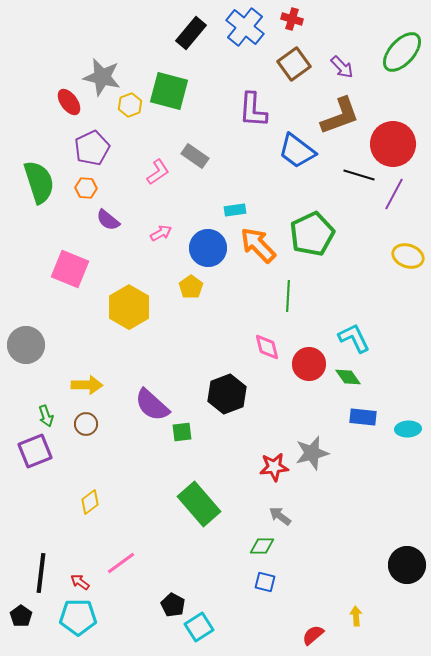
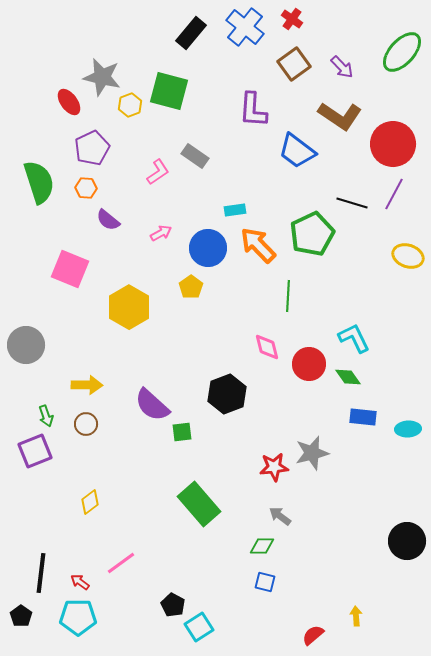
red cross at (292, 19): rotated 20 degrees clockwise
brown L-shape at (340, 116): rotated 54 degrees clockwise
black line at (359, 175): moved 7 px left, 28 px down
black circle at (407, 565): moved 24 px up
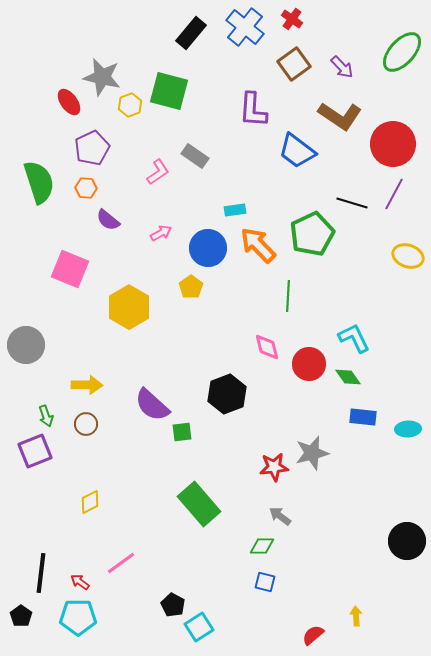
yellow diamond at (90, 502): rotated 10 degrees clockwise
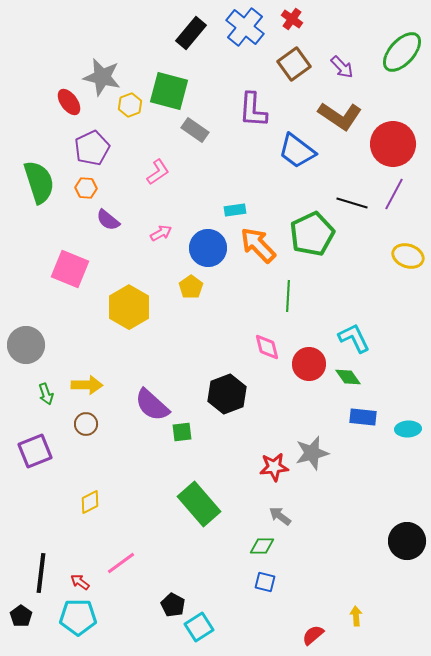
gray rectangle at (195, 156): moved 26 px up
green arrow at (46, 416): moved 22 px up
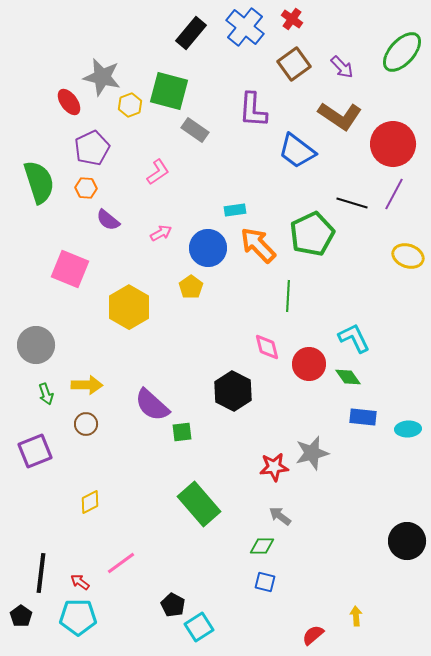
gray circle at (26, 345): moved 10 px right
black hexagon at (227, 394): moved 6 px right, 3 px up; rotated 12 degrees counterclockwise
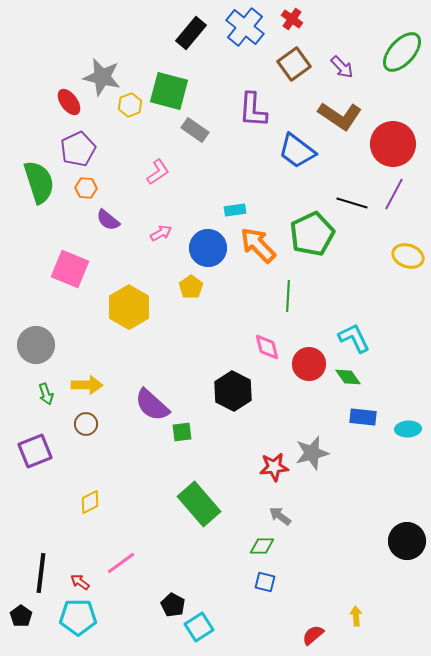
purple pentagon at (92, 148): moved 14 px left, 1 px down
